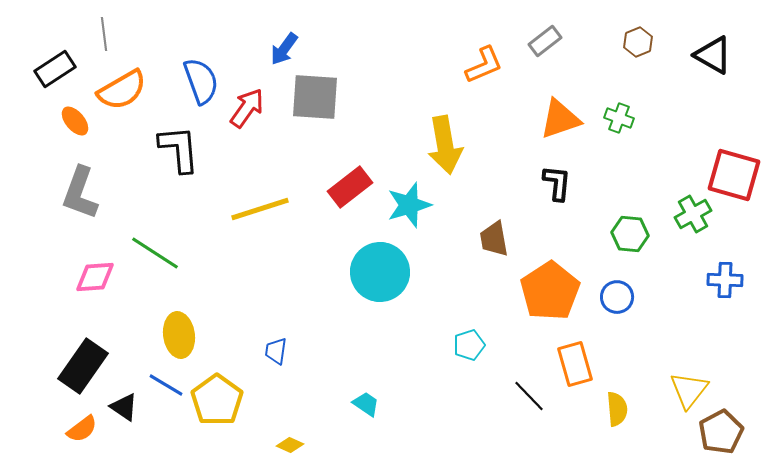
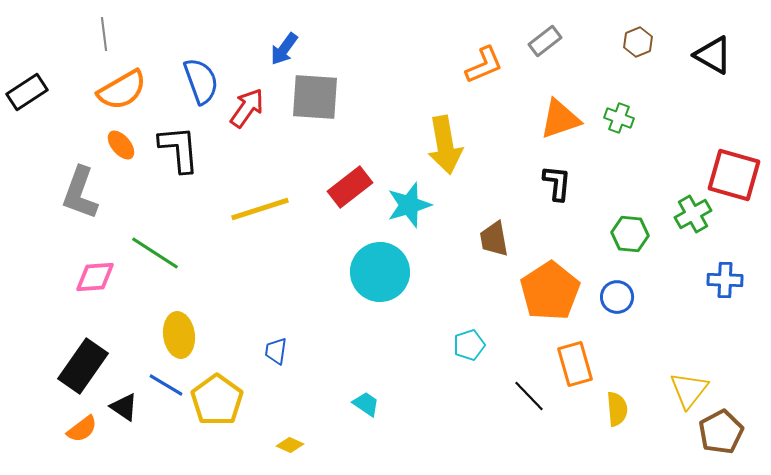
black rectangle at (55, 69): moved 28 px left, 23 px down
orange ellipse at (75, 121): moved 46 px right, 24 px down
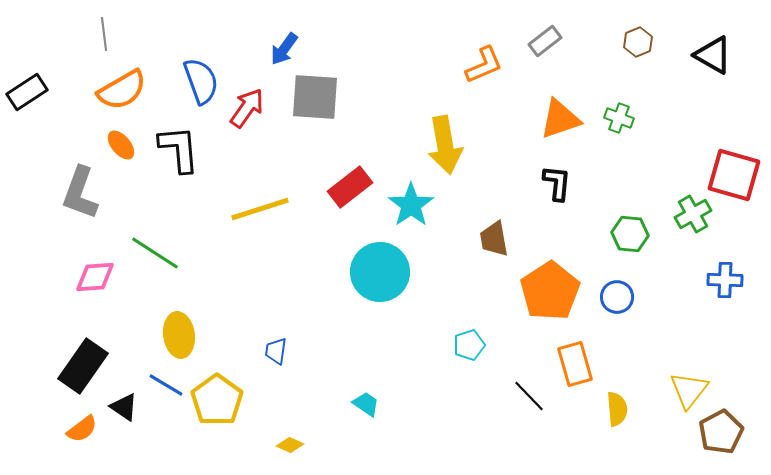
cyan star at (409, 205): moved 2 px right; rotated 18 degrees counterclockwise
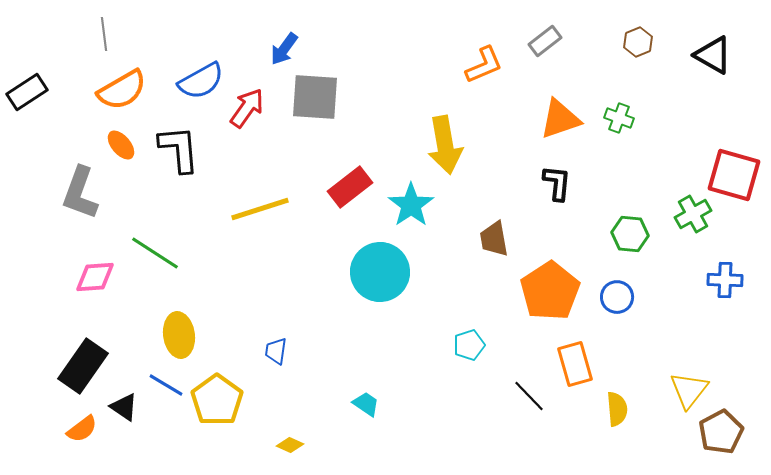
blue semicircle at (201, 81): rotated 81 degrees clockwise
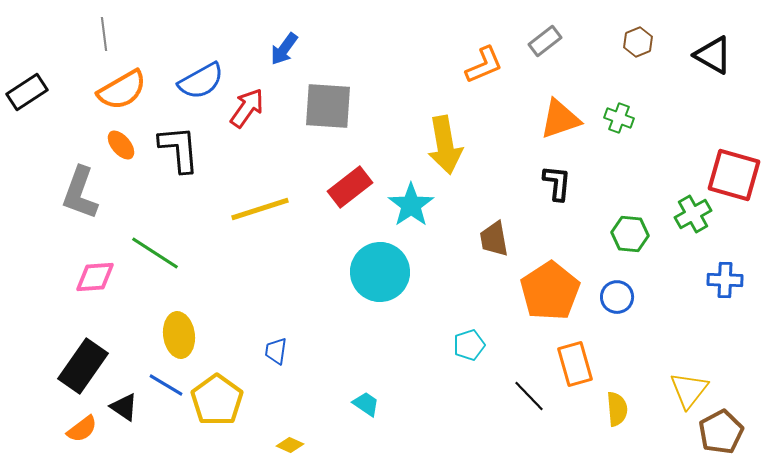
gray square at (315, 97): moved 13 px right, 9 px down
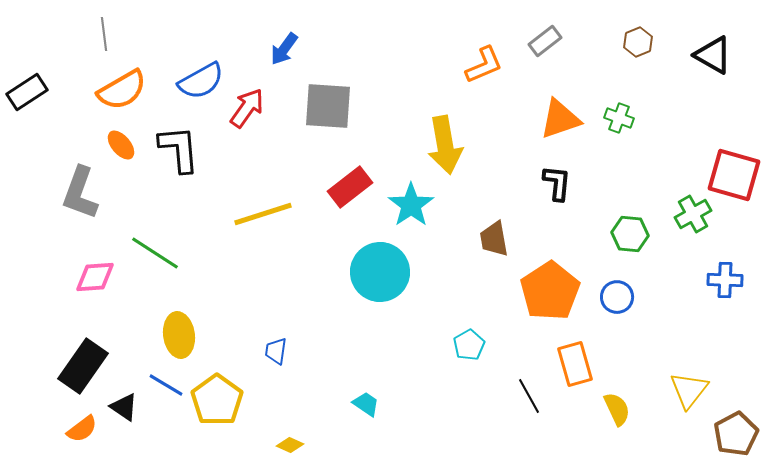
yellow line at (260, 209): moved 3 px right, 5 px down
cyan pentagon at (469, 345): rotated 12 degrees counterclockwise
black line at (529, 396): rotated 15 degrees clockwise
yellow semicircle at (617, 409): rotated 20 degrees counterclockwise
brown pentagon at (721, 432): moved 15 px right, 2 px down
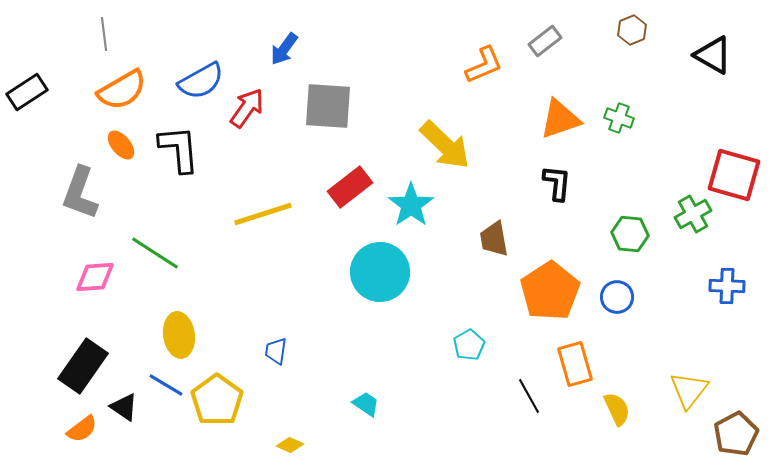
brown hexagon at (638, 42): moved 6 px left, 12 px up
yellow arrow at (445, 145): rotated 36 degrees counterclockwise
blue cross at (725, 280): moved 2 px right, 6 px down
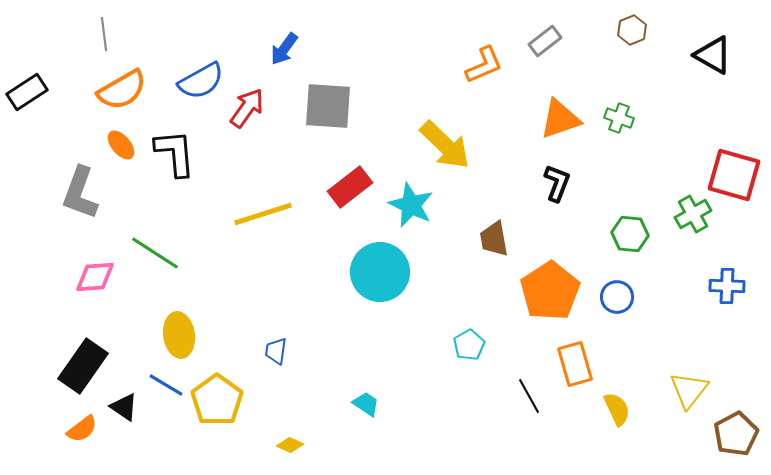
black L-shape at (179, 149): moved 4 px left, 4 px down
black L-shape at (557, 183): rotated 15 degrees clockwise
cyan star at (411, 205): rotated 12 degrees counterclockwise
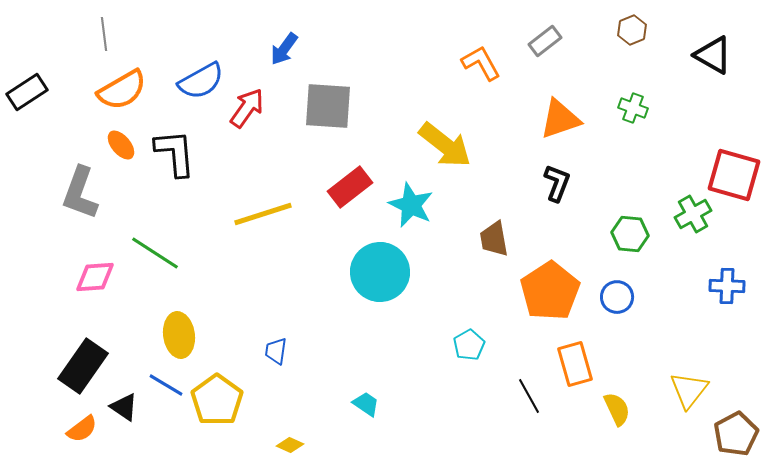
orange L-shape at (484, 65): moved 3 px left, 2 px up; rotated 96 degrees counterclockwise
green cross at (619, 118): moved 14 px right, 10 px up
yellow arrow at (445, 145): rotated 6 degrees counterclockwise
